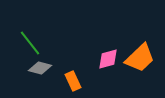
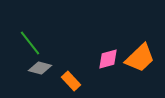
orange rectangle: moved 2 px left; rotated 18 degrees counterclockwise
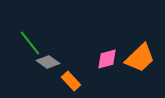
pink diamond: moved 1 px left
gray diamond: moved 8 px right, 6 px up; rotated 20 degrees clockwise
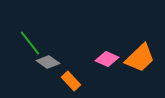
pink diamond: rotated 40 degrees clockwise
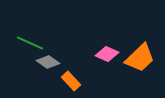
green line: rotated 28 degrees counterclockwise
pink diamond: moved 5 px up
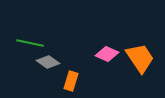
green line: rotated 12 degrees counterclockwise
orange trapezoid: rotated 80 degrees counterclockwise
orange rectangle: rotated 60 degrees clockwise
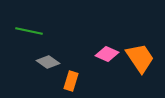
green line: moved 1 px left, 12 px up
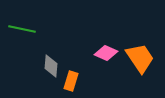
green line: moved 7 px left, 2 px up
pink diamond: moved 1 px left, 1 px up
gray diamond: moved 3 px right, 4 px down; rotated 60 degrees clockwise
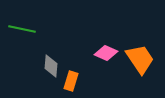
orange trapezoid: moved 1 px down
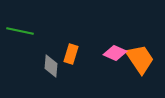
green line: moved 2 px left, 2 px down
pink diamond: moved 9 px right
orange rectangle: moved 27 px up
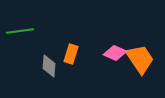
green line: rotated 20 degrees counterclockwise
gray diamond: moved 2 px left
